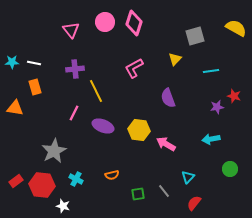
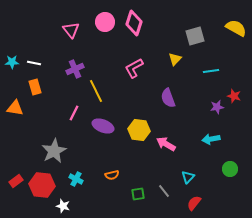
purple cross: rotated 18 degrees counterclockwise
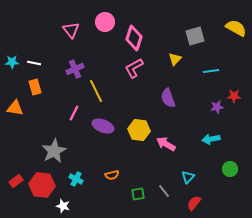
pink diamond: moved 15 px down
red star: rotated 16 degrees counterclockwise
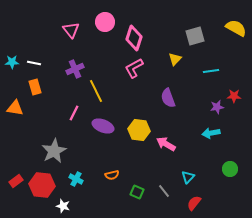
cyan arrow: moved 6 px up
green square: moved 1 px left, 2 px up; rotated 32 degrees clockwise
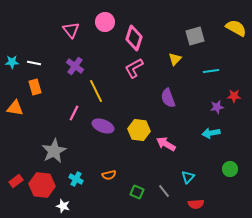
purple cross: moved 3 px up; rotated 30 degrees counterclockwise
orange semicircle: moved 3 px left
red semicircle: moved 2 px right, 1 px down; rotated 133 degrees counterclockwise
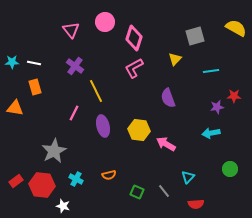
purple ellipse: rotated 55 degrees clockwise
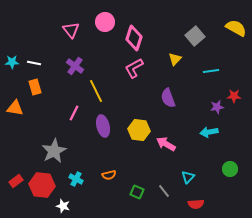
gray square: rotated 24 degrees counterclockwise
cyan arrow: moved 2 px left, 1 px up
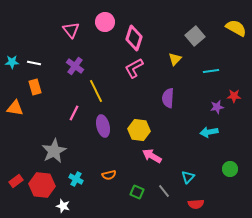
purple semicircle: rotated 24 degrees clockwise
pink arrow: moved 14 px left, 12 px down
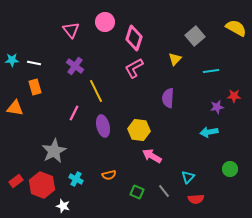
cyan star: moved 2 px up
red hexagon: rotated 15 degrees clockwise
red semicircle: moved 5 px up
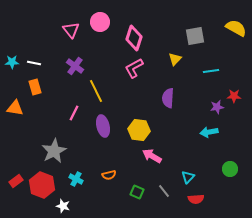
pink circle: moved 5 px left
gray square: rotated 30 degrees clockwise
cyan star: moved 2 px down
